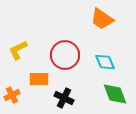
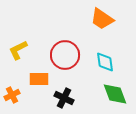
cyan diamond: rotated 15 degrees clockwise
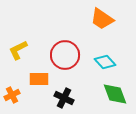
cyan diamond: rotated 35 degrees counterclockwise
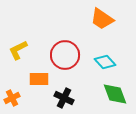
orange cross: moved 3 px down
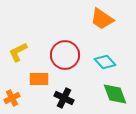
yellow L-shape: moved 2 px down
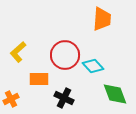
orange trapezoid: rotated 120 degrees counterclockwise
yellow L-shape: rotated 15 degrees counterclockwise
cyan diamond: moved 12 px left, 4 px down
orange cross: moved 1 px left, 1 px down
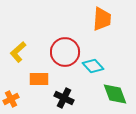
red circle: moved 3 px up
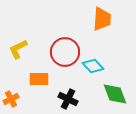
yellow L-shape: moved 3 px up; rotated 15 degrees clockwise
black cross: moved 4 px right, 1 px down
